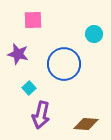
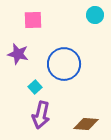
cyan circle: moved 1 px right, 19 px up
cyan square: moved 6 px right, 1 px up
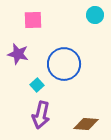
cyan square: moved 2 px right, 2 px up
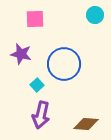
pink square: moved 2 px right, 1 px up
purple star: moved 3 px right
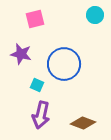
pink square: rotated 12 degrees counterclockwise
cyan square: rotated 24 degrees counterclockwise
brown diamond: moved 3 px left, 1 px up; rotated 15 degrees clockwise
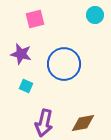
cyan square: moved 11 px left, 1 px down
purple arrow: moved 3 px right, 8 px down
brown diamond: rotated 30 degrees counterclockwise
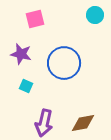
blue circle: moved 1 px up
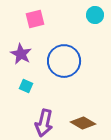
purple star: rotated 15 degrees clockwise
blue circle: moved 2 px up
brown diamond: rotated 40 degrees clockwise
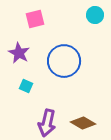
purple star: moved 2 px left, 1 px up
purple arrow: moved 3 px right
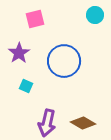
purple star: rotated 10 degrees clockwise
